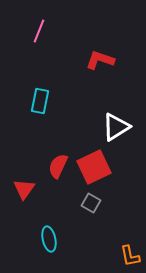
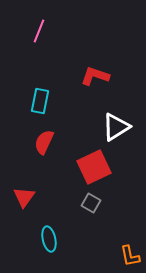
red L-shape: moved 5 px left, 16 px down
red semicircle: moved 14 px left, 24 px up
red triangle: moved 8 px down
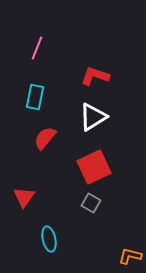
pink line: moved 2 px left, 17 px down
cyan rectangle: moved 5 px left, 4 px up
white triangle: moved 23 px left, 10 px up
red semicircle: moved 1 px right, 4 px up; rotated 15 degrees clockwise
orange L-shape: rotated 115 degrees clockwise
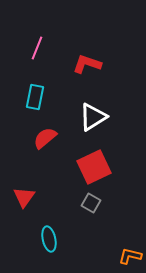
red L-shape: moved 8 px left, 12 px up
red semicircle: rotated 10 degrees clockwise
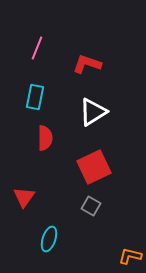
white triangle: moved 5 px up
red semicircle: rotated 130 degrees clockwise
gray square: moved 3 px down
cyan ellipse: rotated 30 degrees clockwise
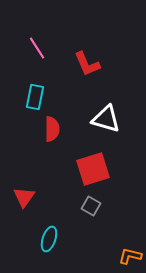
pink line: rotated 55 degrees counterclockwise
red L-shape: rotated 132 degrees counterclockwise
white triangle: moved 13 px right, 7 px down; rotated 48 degrees clockwise
red semicircle: moved 7 px right, 9 px up
red square: moved 1 px left, 2 px down; rotated 8 degrees clockwise
